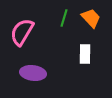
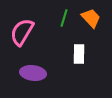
white rectangle: moved 6 px left
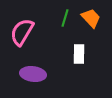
green line: moved 1 px right
purple ellipse: moved 1 px down
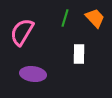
orange trapezoid: moved 4 px right
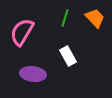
white rectangle: moved 11 px left, 2 px down; rotated 30 degrees counterclockwise
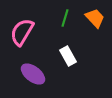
purple ellipse: rotated 30 degrees clockwise
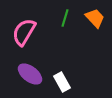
pink semicircle: moved 2 px right
white rectangle: moved 6 px left, 26 px down
purple ellipse: moved 3 px left
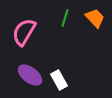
purple ellipse: moved 1 px down
white rectangle: moved 3 px left, 2 px up
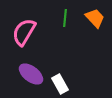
green line: rotated 12 degrees counterclockwise
purple ellipse: moved 1 px right, 1 px up
white rectangle: moved 1 px right, 4 px down
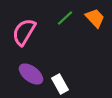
green line: rotated 42 degrees clockwise
